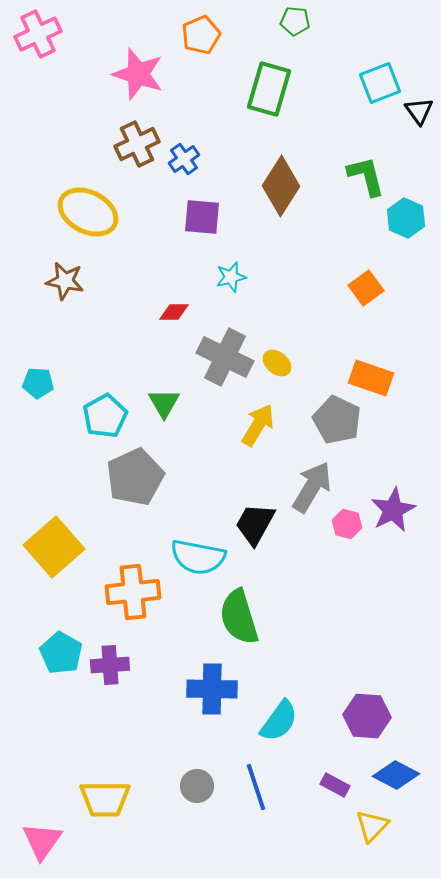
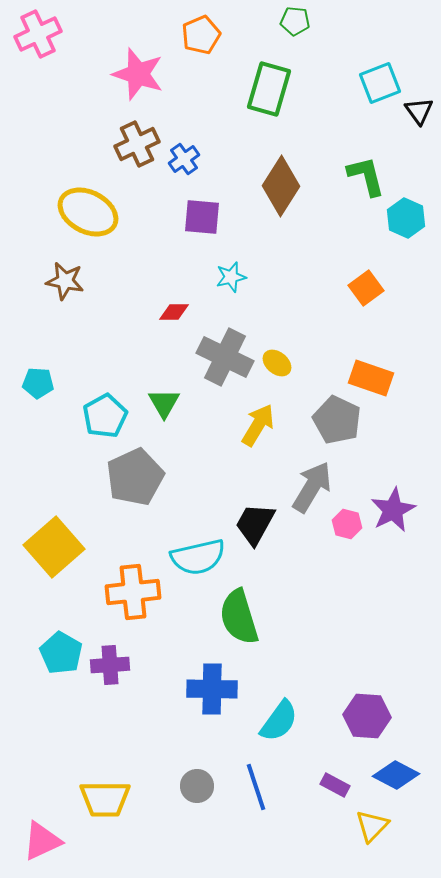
cyan semicircle at (198, 557): rotated 24 degrees counterclockwise
pink triangle at (42, 841): rotated 30 degrees clockwise
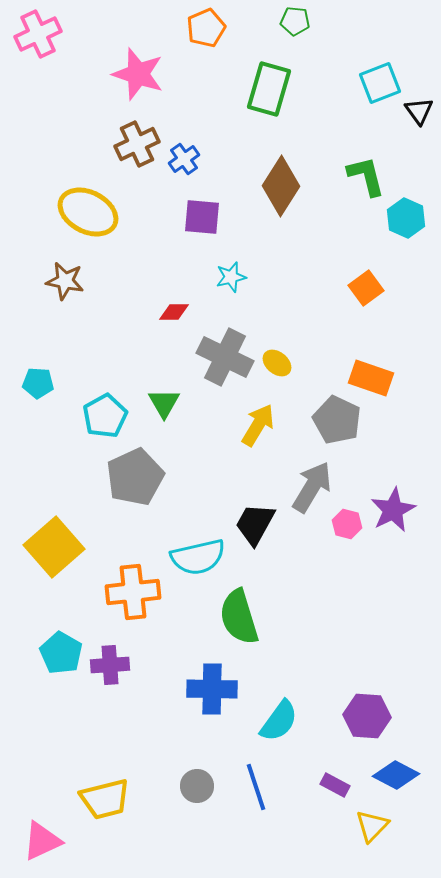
orange pentagon at (201, 35): moved 5 px right, 7 px up
yellow trapezoid at (105, 799): rotated 14 degrees counterclockwise
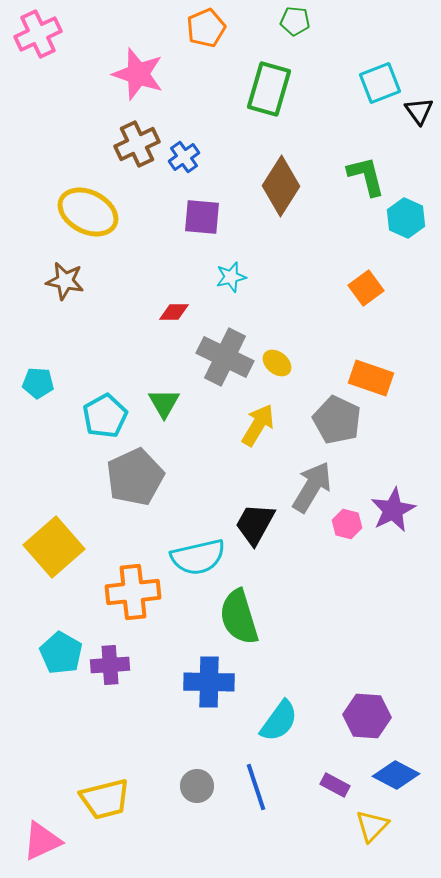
blue cross at (184, 159): moved 2 px up
blue cross at (212, 689): moved 3 px left, 7 px up
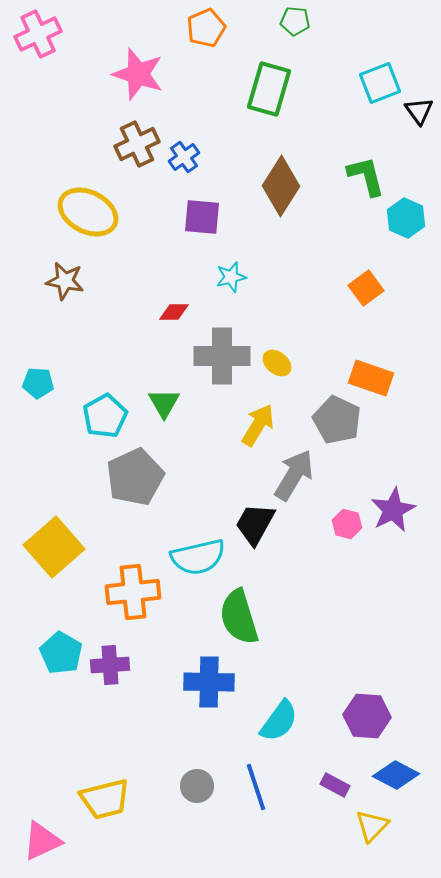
gray cross at (225, 357): moved 3 px left, 1 px up; rotated 26 degrees counterclockwise
gray arrow at (312, 487): moved 18 px left, 12 px up
